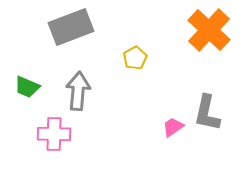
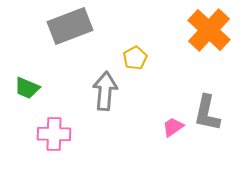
gray rectangle: moved 1 px left, 1 px up
green trapezoid: moved 1 px down
gray arrow: moved 27 px right
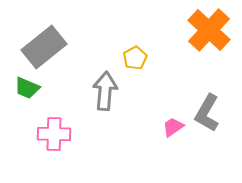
gray rectangle: moved 26 px left, 21 px down; rotated 18 degrees counterclockwise
gray L-shape: rotated 18 degrees clockwise
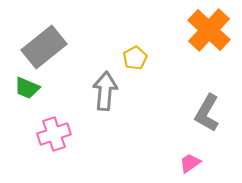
pink trapezoid: moved 17 px right, 36 px down
pink cross: rotated 20 degrees counterclockwise
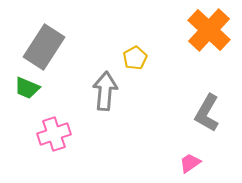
gray rectangle: rotated 18 degrees counterclockwise
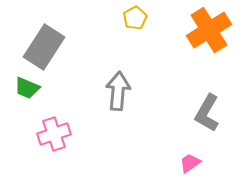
orange cross: rotated 15 degrees clockwise
yellow pentagon: moved 40 px up
gray arrow: moved 13 px right
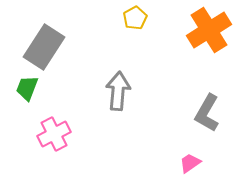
green trapezoid: rotated 88 degrees clockwise
pink cross: rotated 8 degrees counterclockwise
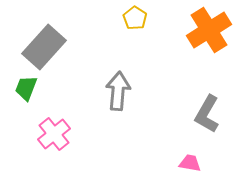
yellow pentagon: rotated 10 degrees counterclockwise
gray rectangle: rotated 9 degrees clockwise
green trapezoid: moved 1 px left
gray L-shape: moved 1 px down
pink cross: rotated 12 degrees counterclockwise
pink trapezoid: rotated 45 degrees clockwise
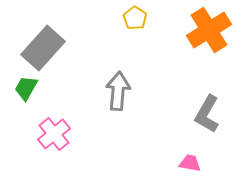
gray rectangle: moved 1 px left, 1 px down
green trapezoid: rotated 8 degrees clockwise
